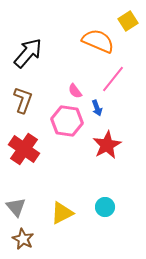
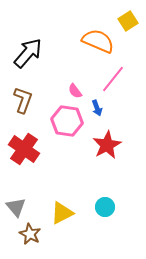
brown star: moved 7 px right, 5 px up
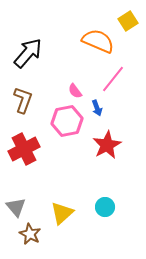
pink hexagon: rotated 20 degrees counterclockwise
red cross: rotated 28 degrees clockwise
yellow triangle: rotated 15 degrees counterclockwise
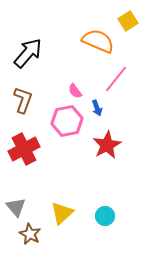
pink line: moved 3 px right
cyan circle: moved 9 px down
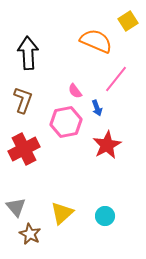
orange semicircle: moved 2 px left
black arrow: rotated 44 degrees counterclockwise
pink hexagon: moved 1 px left, 1 px down
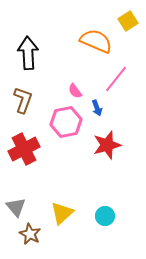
red star: rotated 12 degrees clockwise
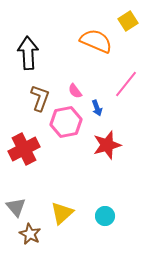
pink line: moved 10 px right, 5 px down
brown L-shape: moved 17 px right, 2 px up
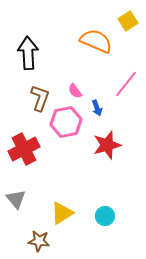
gray triangle: moved 8 px up
yellow triangle: rotated 10 degrees clockwise
brown star: moved 9 px right, 7 px down; rotated 20 degrees counterclockwise
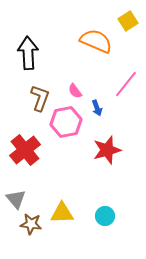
red star: moved 5 px down
red cross: moved 1 px right, 1 px down; rotated 12 degrees counterclockwise
yellow triangle: rotated 30 degrees clockwise
brown star: moved 8 px left, 17 px up
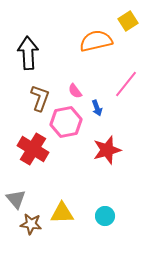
orange semicircle: rotated 36 degrees counterclockwise
red cross: moved 8 px right, 1 px up; rotated 20 degrees counterclockwise
